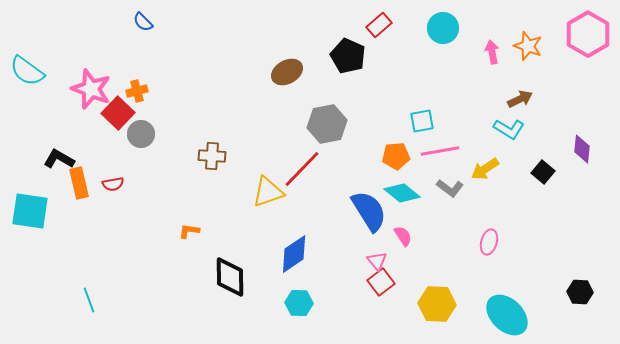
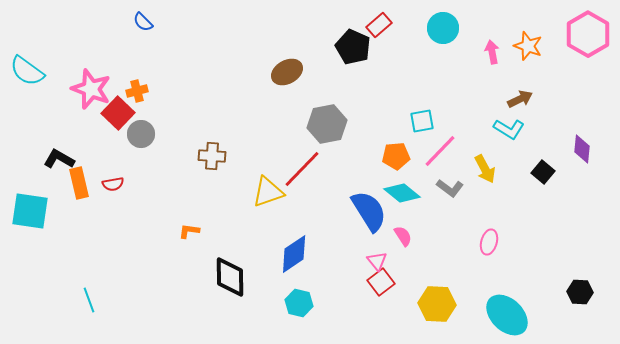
black pentagon at (348, 56): moved 5 px right, 9 px up
pink line at (440, 151): rotated 36 degrees counterclockwise
yellow arrow at (485, 169): rotated 84 degrees counterclockwise
cyan hexagon at (299, 303): rotated 12 degrees clockwise
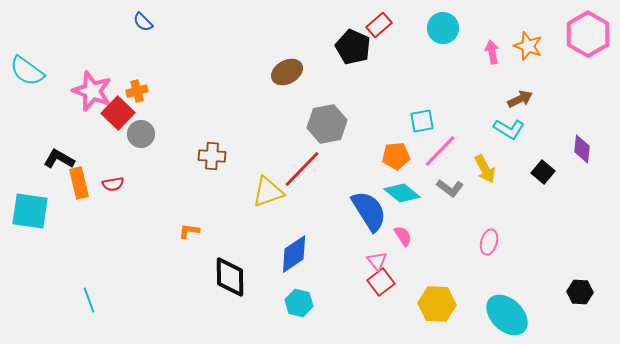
pink star at (91, 89): moved 1 px right, 2 px down
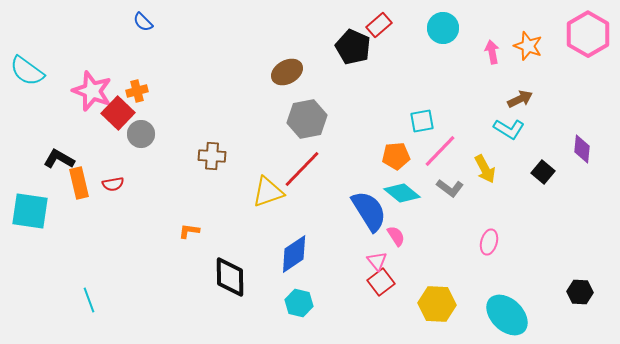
gray hexagon at (327, 124): moved 20 px left, 5 px up
pink semicircle at (403, 236): moved 7 px left
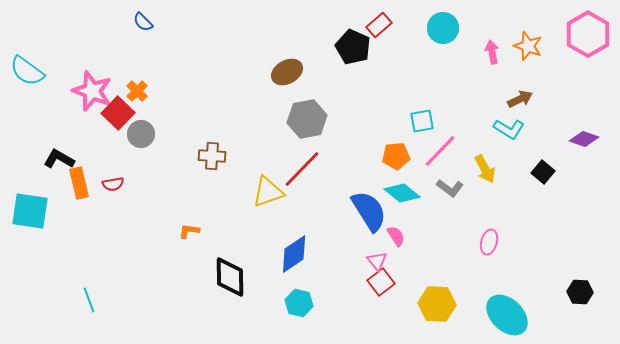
orange cross at (137, 91): rotated 30 degrees counterclockwise
purple diamond at (582, 149): moved 2 px right, 10 px up; rotated 76 degrees counterclockwise
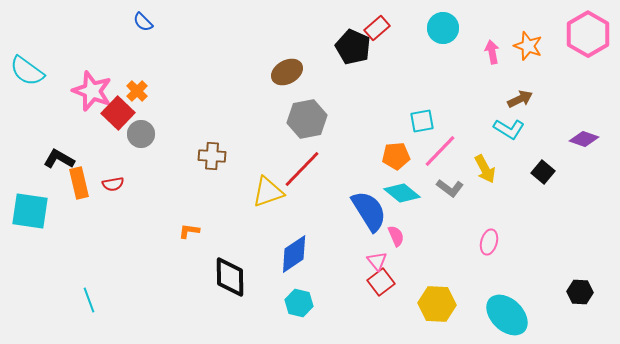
red rectangle at (379, 25): moved 2 px left, 3 px down
pink semicircle at (396, 236): rotated 10 degrees clockwise
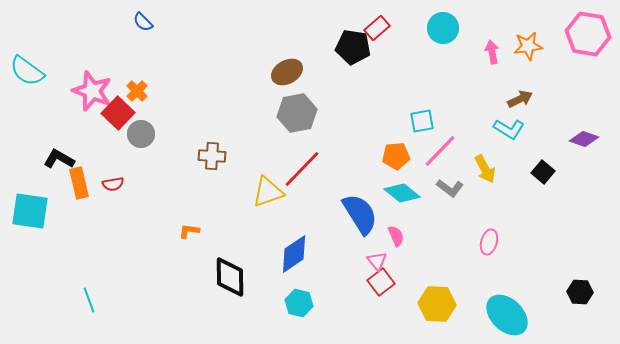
pink hexagon at (588, 34): rotated 21 degrees counterclockwise
orange star at (528, 46): rotated 28 degrees counterclockwise
black pentagon at (353, 47): rotated 16 degrees counterclockwise
gray hexagon at (307, 119): moved 10 px left, 6 px up
blue semicircle at (369, 211): moved 9 px left, 3 px down
